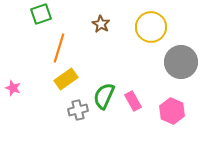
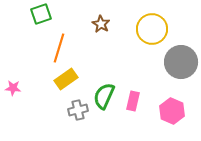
yellow circle: moved 1 px right, 2 px down
pink star: rotated 14 degrees counterclockwise
pink rectangle: rotated 42 degrees clockwise
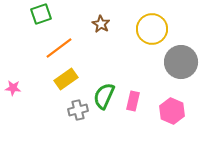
orange line: rotated 36 degrees clockwise
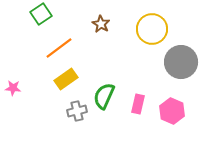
green square: rotated 15 degrees counterclockwise
pink rectangle: moved 5 px right, 3 px down
gray cross: moved 1 px left, 1 px down
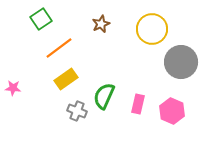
green square: moved 5 px down
brown star: rotated 18 degrees clockwise
gray cross: rotated 36 degrees clockwise
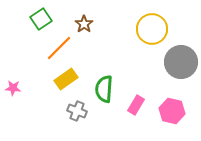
brown star: moved 17 px left; rotated 12 degrees counterclockwise
orange line: rotated 8 degrees counterclockwise
green semicircle: moved 7 px up; rotated 20 degrees counterclockwise
pink rectangle: moved 2 px left, 1 px down; rotated 18 degrees clockwise
pink hexagon: rotated 10 degrees counterclockwise
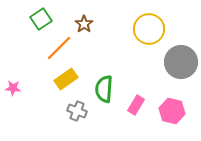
yellow circle: moved 3 px left
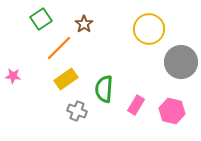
pink star: moved 12 px up
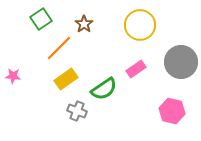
yellow circle: moved 9 px left, 4 px up
green semicircle: rotated 128 degrees counterclockwise
pink rectangle: moved 36 px up; rotated 24 degrees clockwise
